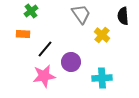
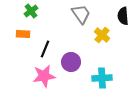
black line: rotated 18 degrees counterclockwise
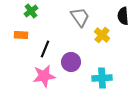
gray trapezoid: moved 1 px left, 3 px down
orange rectangle: moved 2 px left, 1 px down
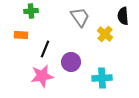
green cross: rotated 32 degrees clockwise
yellow cross: moved 3 px right, 1 px up
pink star: moved 2 px left
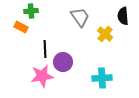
orange rectangle: moved 8 px up; rotated 24 degrees clockwise
black line: rotated 24 degrees counterclockwise
purple circle: moved 8 px left
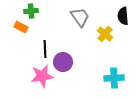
cyan cross: moved 12 px right
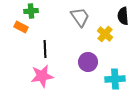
purple circle: moved 25 px right
cyan cross: moved 1 px right, 1 px down
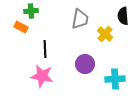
gray trapezoid: moved 2 px down; rotated 45 degrees clockwise
purple circle: moved 3 px left, 2 px down
pink star: rotated 20 degrees clockwise
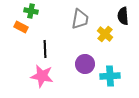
green cross: rotated 16 degrees clockwise
cyan cross: moved 5 px left, 3 px up
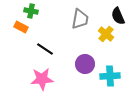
black semicircle: moved 5 px left; rotated 18 degrees counterclockwise
yellow cross: moved 1 px right
black line: rotated 54 degrees counterclockwise
pink star: moved 3 px down; rotated 15 degrees counterclockwise
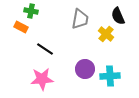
purple circle: moved 5 px down
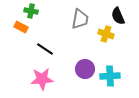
yellow cross: rotated 21 degrees counterclockwise
